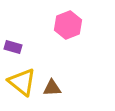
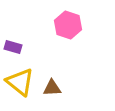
pink hexagon: rotated 20 degrees counterclockwise
yellow triangle: moved 2 px left
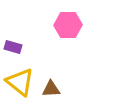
pink hexagon: rotated 20 degrees counterclockwise
brown triangle: moved 1 px left, 1 px down
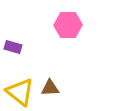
yellow triangle: moved 10 px down
brown triangle: moved 1 px left, 1 px up
